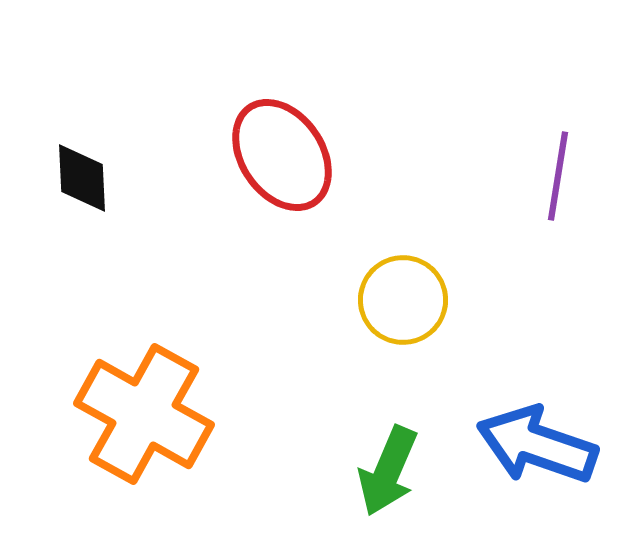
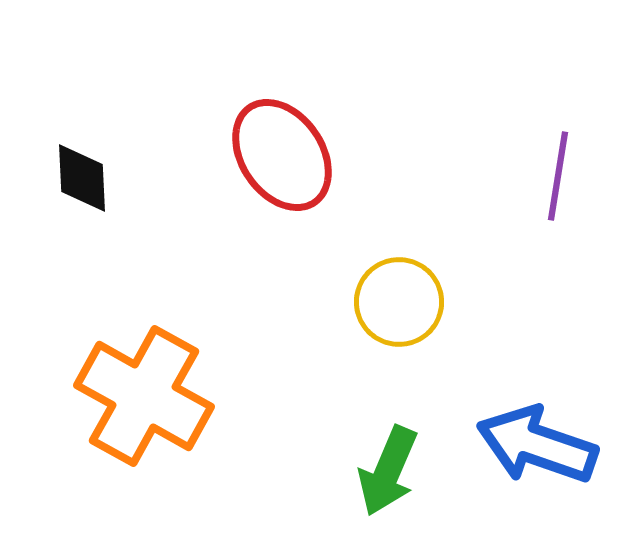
yellow circle: moved 4 px left, 2 px down
orange cross: moved 18 px up
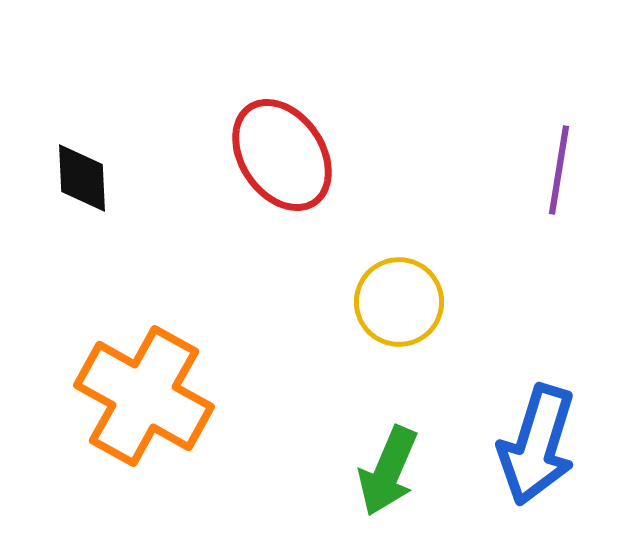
purple line: moved 1 px right, 6 px up
blue arrow: rotated 92 degrees counterclockwise
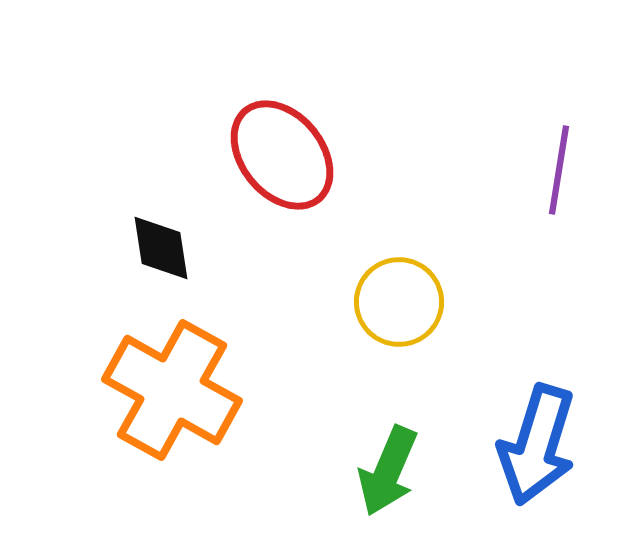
red ellipse: rotated 5 degrees counterclockwise
black diamond: moved 79 px right, 70 px down; rotated 6 degrees counterclockwise
orange cross: moved 28 px right, 6 px up
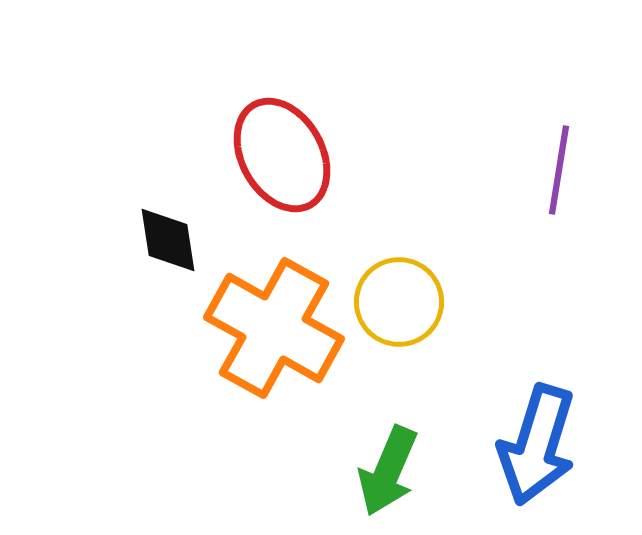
red ellipse: rotated 10 degrees clockwise
black diamond: moved 7 px right, 8 px up
orange cross: moved 102 px right, 62 px up
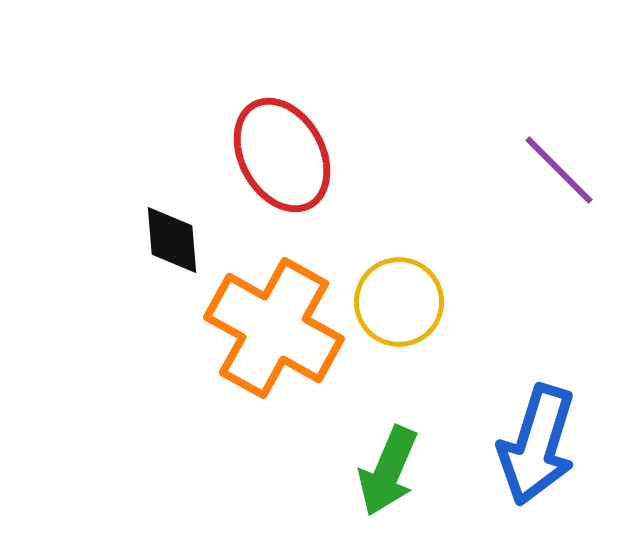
purple line: rotated 54 degrees counterclockwise
black diamond: moved 4 px right; rotated 4 degrees clockwise
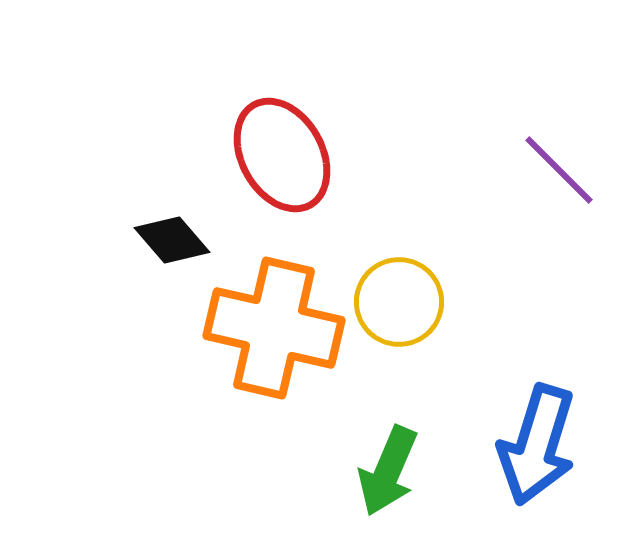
black diamond: rotated 36 degrees counterclockwise
orange cross: rotated 16 degrees counterclockwise
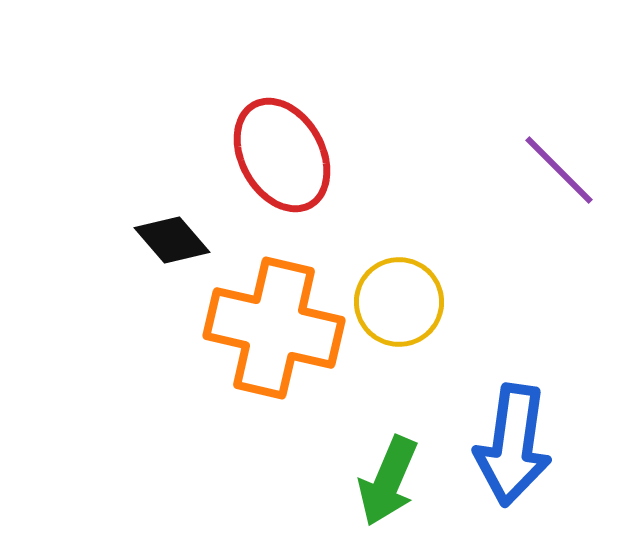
blue arrow: moved 24 px left; rotated 9 degrees counterclockwise
green arrow: moved 10 px down
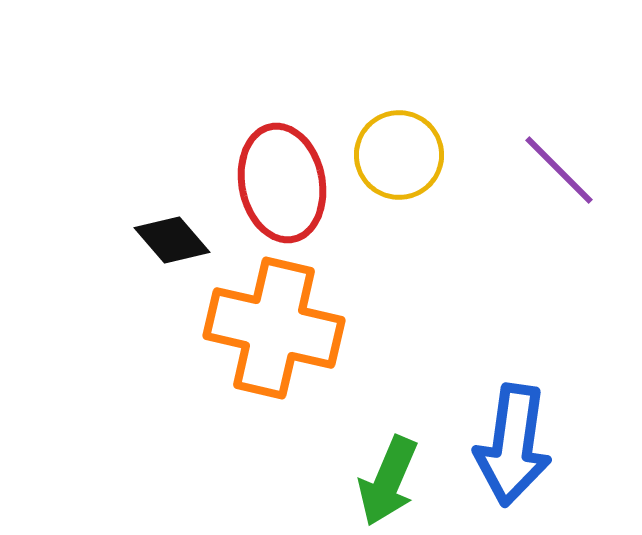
red ellipse: moved 28 px down; rotated 18 degrees clockwise
yellow circle: moved 147 px up
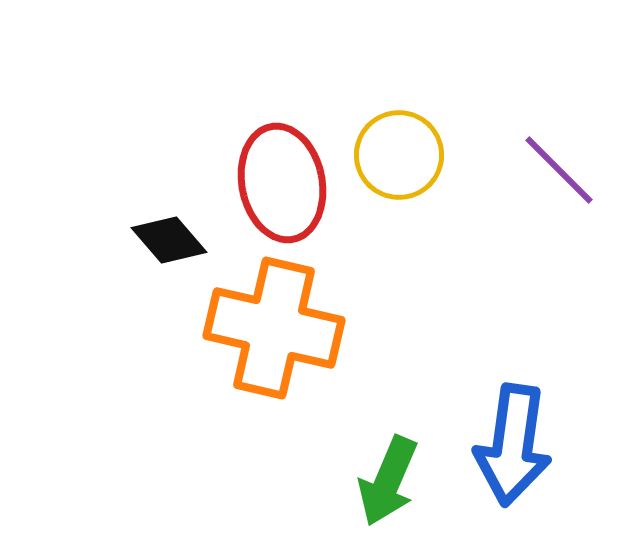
black diamond: moved 3 px left
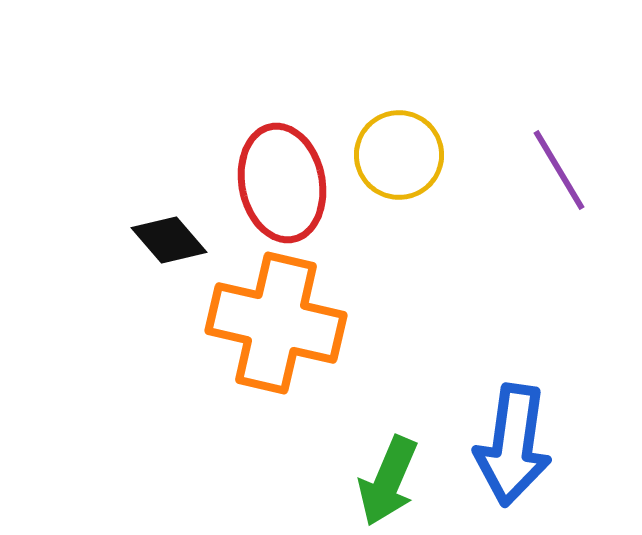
purple line: rotated 14 degrees clockwise
orange cross: moved 2 px right, 5 px up
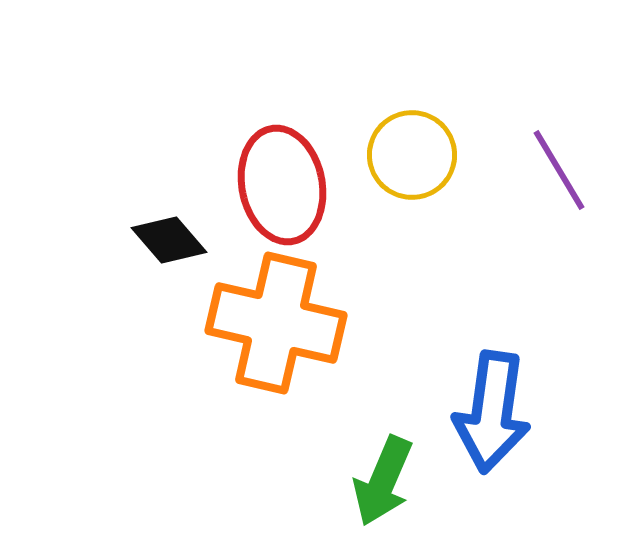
yellow circle: moved 13 px right
red ellipse: moved 2 px down
blue arrow: moved 21 px left, 33 px up
green arrow: moved 5 px left
